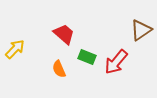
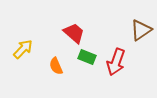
red trapezoid: moved 10 px right, 1 px up
yellow arrow: moved 8 px right
red arrow: rotated 20 degrees counterclockwise
orange semicircle: moved 3 px left, 3 px up
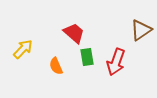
green rectangle: rotated 60 degrees clockwise
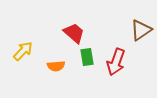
yellow arrow: moved 2 px down
orange semicircle: rotated 72 degrees counterclockwise
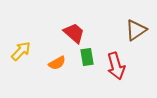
brown triangle: moved 5 px left
yellow arrow: moved 2 px left
red arrow: moved 4 px down; rotated 36 degrees counterclockwise
orange semicircle: moved 1 px right, 3 px up; rotated 24 degrees counterclockwise
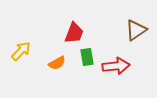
red trapezoid: rotated 70 degrees clockwise
red arrow: rotated 80 degrees counterclockwise
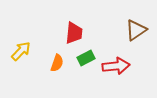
red trapezoid: rotated 15 degrees counterclockwise
green rectangle: moved 1 px left, 1 px down; rotated 72 degrees clockwise
orange semicircle: rotated 42 degrees counterclockwise
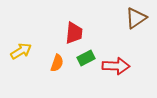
brown triangle: moved 12 px up
yellow arrow: rotated 15 degrees clockwise
red arrow: rotated 8 degrees clockwise
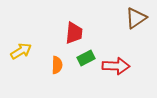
orange semicircle: moved 2 px down; rotated 18 degrees counterclockwise
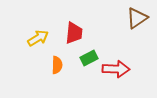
brown triangle: moved 1 px right
yellow arrow: moved 17 px right, 13 px up
green rectangle: moved 3 px right
red arrow: moved 3 px down
